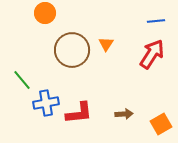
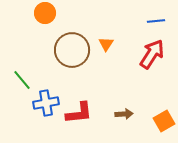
orange square: moved 3 px right, 3 px up
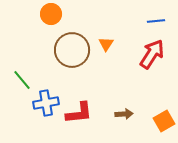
orange circle: moved 6 px right, 1 px down
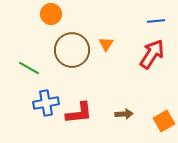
green line: moved 7 px right, 12 px up; rotated 20 degrees counterclockwise
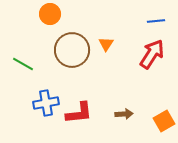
orange circle: moved 1 px left
green line: moved 6 px left, 4 px up
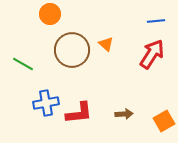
orange triangle: rotated 21 degrees counterclockwise
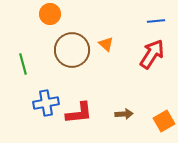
green line: rotated 45 degrees clockwise
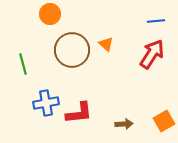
brown arrow: moved 10 px down
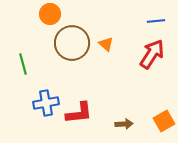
brown circle: moved 7 px up
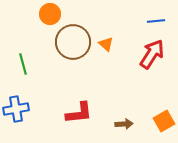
brown circle: moved 1 px right, 1 px up
blue cross: moved 30 px left, 6 px down
